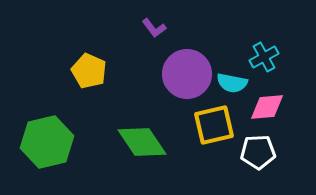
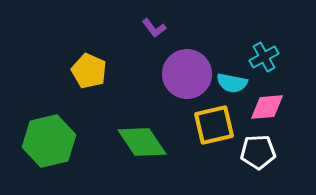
green hexagon: moved 2 px right, 1 px up
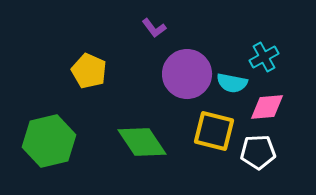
yellow square: moved 6 px down; rotated 27 degrees clockwise
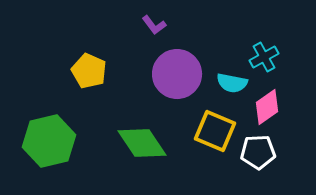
purple L-shape: moved 3 px up
purple circle: moved 10 px left
pink diamond: rotated 30 degrees counterclockwise
yellow square: moved 1 px right; rotated 9 degrees clockwise
green diamond: moved 1 px down
